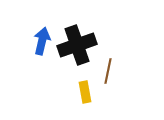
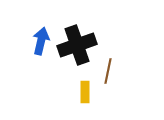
blue arrow: moved 1 px left
yellow rectangle: rotated 10 degrees clockwise
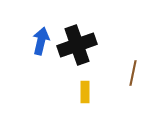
brown line: moved 25 px right, 2 px down
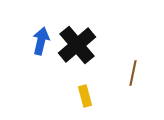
black cross: rotated 21 degrees counterclockwise
yellow rectangle: moved 4 px down; rotated 15 degrees counterclockwise
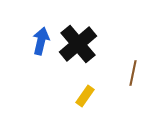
black cross: moved 1 px right, 1 px up
yellow rectangle: rotated 50 degrees clockwise
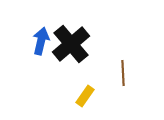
black cross: moved 7 px left
brown line: moved 10 px left; rotated 15 degrees counterclockwise
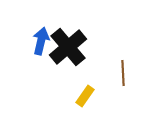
black cross: moved 3 px left, 3 px down
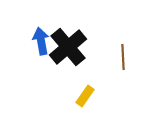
blue arrow: rotated 24 degrees counterclockwise
brown line: moved 16 px up
